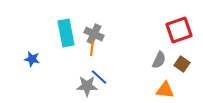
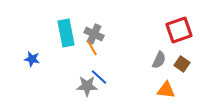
orange line: rotated 35 degrees counterclockwise
orange triangle: moved 1 px right
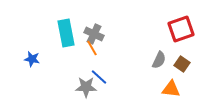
red square: moved 2 px right, 1 px up
gray star: moved 1 px left, 1 px down
orange triangle: moved 5 px right, 1 px up
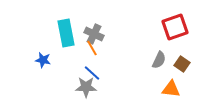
red square: moved 6 px left, 2 px up
blue star: moved 11 px right, 1 px down
blue line: moved 7 px left, 4 px up
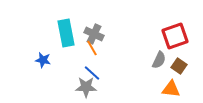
red square: moved 9 px down
brown square: moved 3 px left, 2 px down
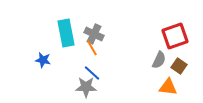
orange triangle: moved 3 px left, 2 px up
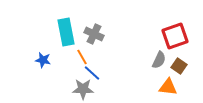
cyan rectangle: moved 1 px up
orange line: moved 10 px left, 9 px down
gray star: moved 3 px left, 2 px down
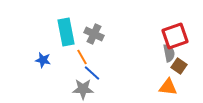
gray semicircle: moved 10 px right, 7 px up; rotated 36 degrees counterclockwise
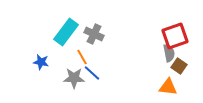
cyan rectangle: rotated 48 degrees clockwise
blue star: moved 2 px left, 2 px down
gray star: moved 9 px left, 11 px up
